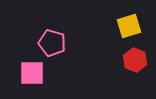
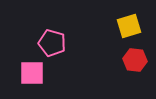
red hexagon: rotated 15 degrees counterclockwise
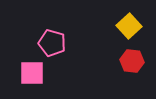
yellow square: rotated 25 degrees counterclockwise
red hexagon: moved 3 px left, 1 px down
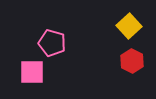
red hexagon: rotated 20 degrees clockwise
pink square: moved 1 px up
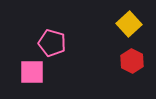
yellow square: moved 2 px up
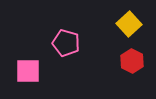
pink pentagon: moved 14 px right
pink square: moved 4 px left, 1 px up
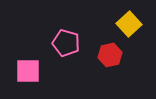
red hexagon: moved 22 px left, 6 px up; rotated 20 degrees clockwise
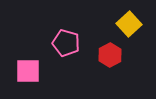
red hexagon: rotated 15 degrees counterclockwise
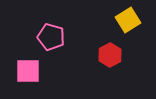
yellow square: moved 1 px left, 4 px up; rotated 10 degrees clockwise
pink pentagon: moved 15 px left, 6 px up
